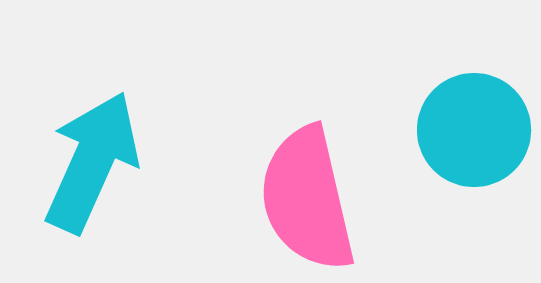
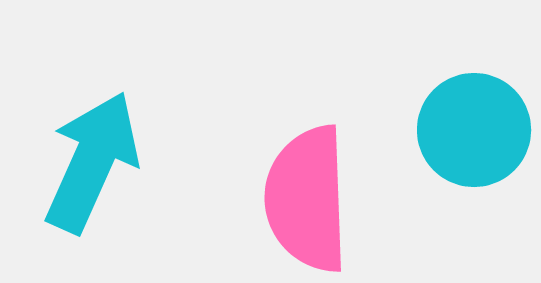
pink semicircle: rotated 11 degrees clockwise
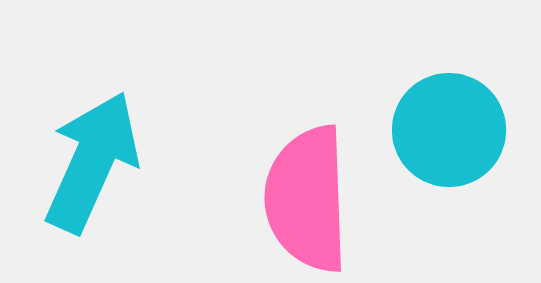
cyan circle: moved 25 px left
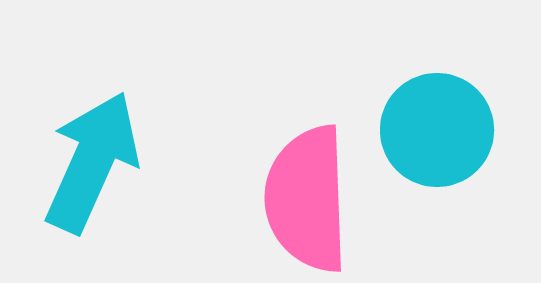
cyan circle: moved 12 px left
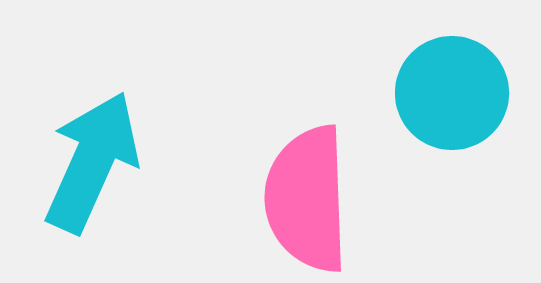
cyan circle: moved 15 px right, 37 px up
